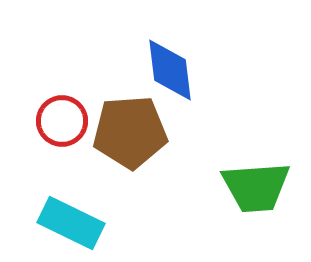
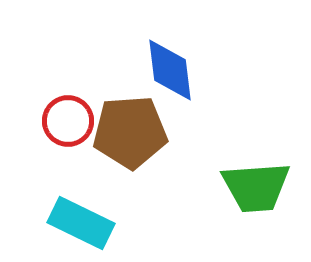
red circle: moved 6 px right
cyan rectangle: moved 10 px right
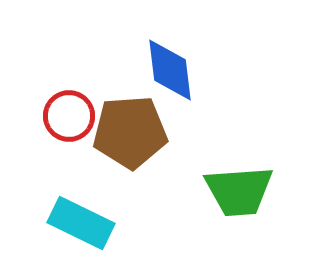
red circle: moved 1 px right, 5 px up
green trapezoid: moved 17 px left, 4 px down
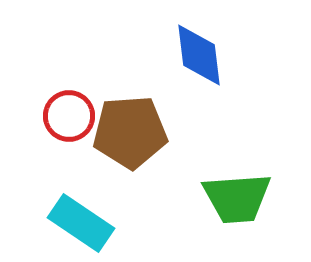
blue diamond: moved 29 px right, 15 px up
green trapezoid: moved 2 px left, 7 px down
cyan rectangle: rotated 8 degrees clockwise
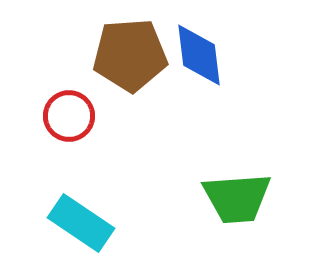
brown pentagon: moved 77 px up
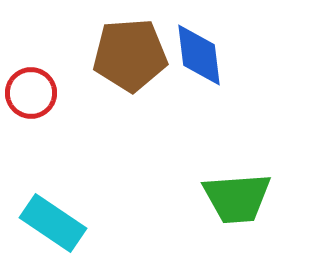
red circle: moved 38 px left, 23 px up
cyan rectangle: moved 28 px left
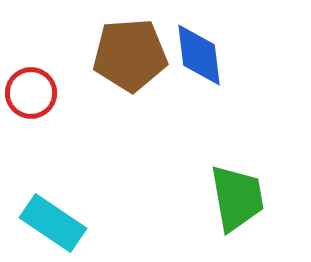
green trapezoid: rotated 96 degrees counterclockwise
